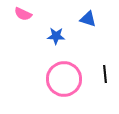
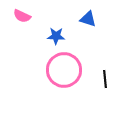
pink semicircle: moved 1 px left, 2 px down
black line: moved 5 px down
pink circle: moved 9 px up
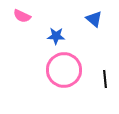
blue triangle: moved 6 px right; rotated 24 degrees clockwise
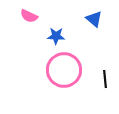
pink semicircle: moved 7 px right
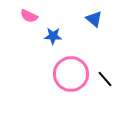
blue star: moved 3 px left
pink circle: moved 7 px right, 4 px down
black line: rotated 36 degrees counterclockwise
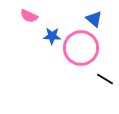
blue star: moved 1 px left
pink circle: moved 10 px right, 26 px up
black line: rotated 18 degrees counterclockwise
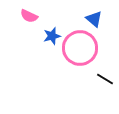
blue star: rotated 18 degrees counterclockwise
pink circle: moved 1 px left
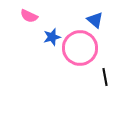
blue triangle: moved 1 px right, 1 px down
blue star: moved 1 px down
black line: moved 2 px up; rotated 48 degrees clockwise
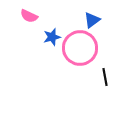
blue triangle: moved 3 px left; rotated 42 degrees clockwise
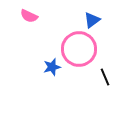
blue star: moved 30 px down
pink circle: moved 1 px left, 1 px down
black line: rotated 12 degrees counterclockwise
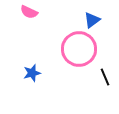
pink semicircle: moved 4 px up
blue star: moved 20 px left, 6 px down
